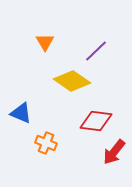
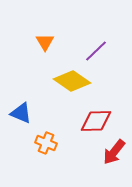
red diamond: rotated 8 degrees counterclockwise
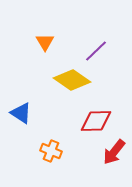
yellow diamond: moved 1 px up
blue triangle: rotated 10 degrees clockwise
orange cross: moved 5 px right, 8 px down
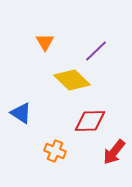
yellow diamond: rotated 9 degrees clockwise
red diamond: moved 6 px left
orange cross: moved 4 px right
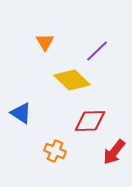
purple line: moved 1 px right
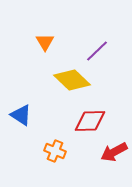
blue triangle: moved 2 px down
red arrow: rotated 24 degrees clockwise
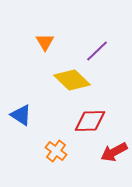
orange cross: moved 1 px right; rotated 15 degrees clockwise
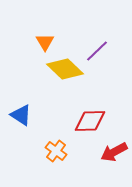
yellow diamond: moved 7 px left, 11 px up
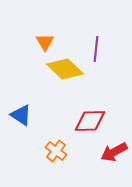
purple line: moved 1 px left, 2 px up; rotated 40 degrees counterclockwise
